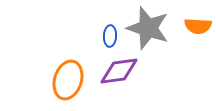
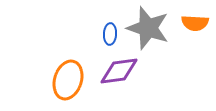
orange semicircle: moved 3 px left, 3 px up
blue ellipse: moved 2 px up
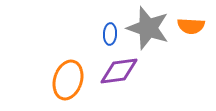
orange semicircle: moved 4 px left, 3 px down
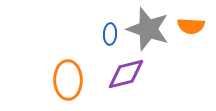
gray star: moved 1 px down
purple diamond: moved 7 px right, 3 px down; rotated 6 degrees counterclockwise
orange ellipse: rotated 18 degrees counterclockwise
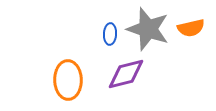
orange semicircle: moved 2 px down; rotated 16 degrees counterclockwise
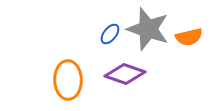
orange semicircle: moved 2 px left, 9 px down
blue ellipse: rotated 35 degrees clockwise
purple diamond: moved 1 px left; rotated 33 degrees clockwise
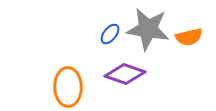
gray star: rotated 9 degrees counterclockwise
orange ellipse: moved 7 px down
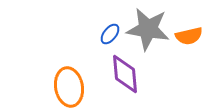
orange semicircle: moved 1 px up
purple diamond: rotated 66 degrees clockwise
orange ellipse: moved 1 px right; rotated 9 degrees counterclockwise
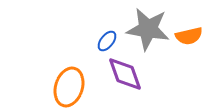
blue ellipse: moved 3 px left, 7 px down
purple diamond: rotated 15 degrees counterclockwise
orange ellipse: rotated 27 degrees clockwise
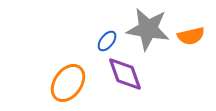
orange semicircle: moved 2 px right
orange ellipse: moved 1 px left, 4 px up; rotated 18 degrees clockwise
